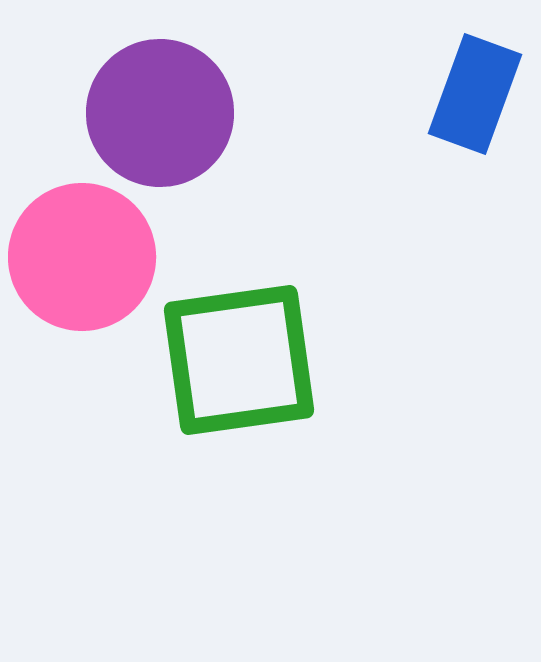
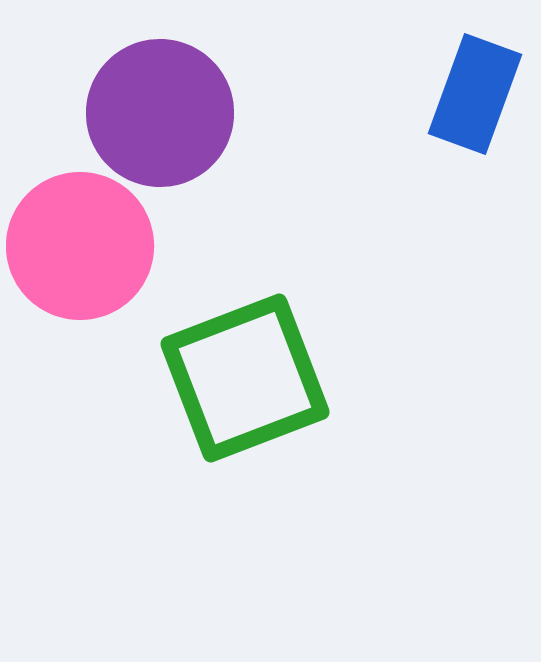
pink circle: moved 2 px left, 11 px up
green square: moved 6 px right, 18 px down; rotated 13 degrees counterclockwise
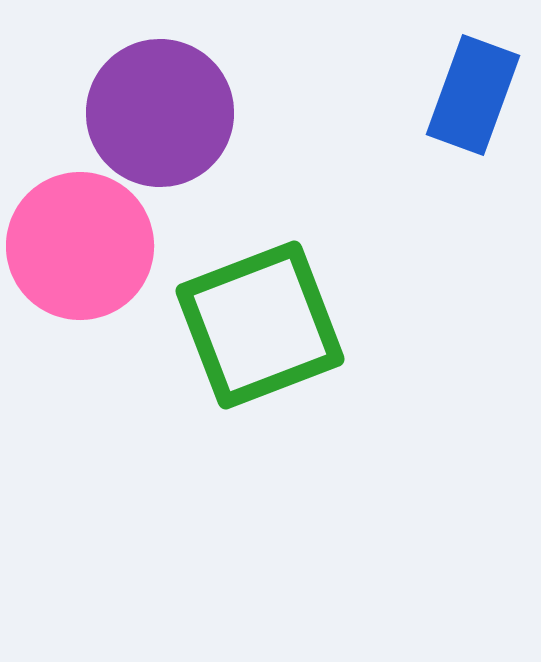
blue rectangle: moved 2 px left, 1 px down
green square: moved 15 px right, 53 px up
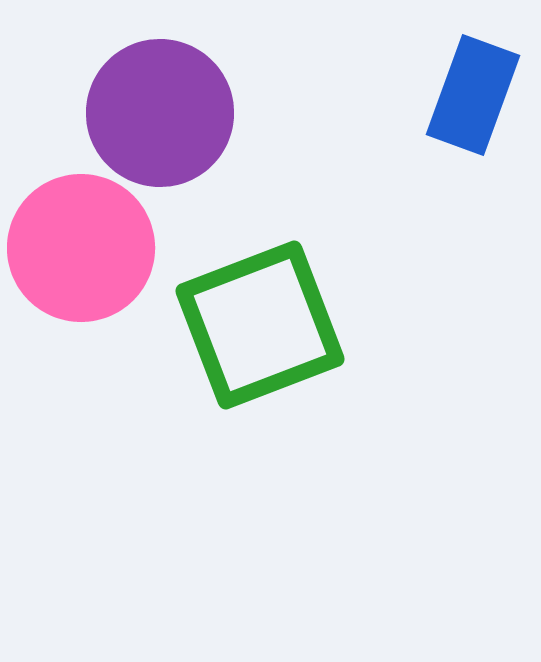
pink circle: moved 1 px right, 2 px down
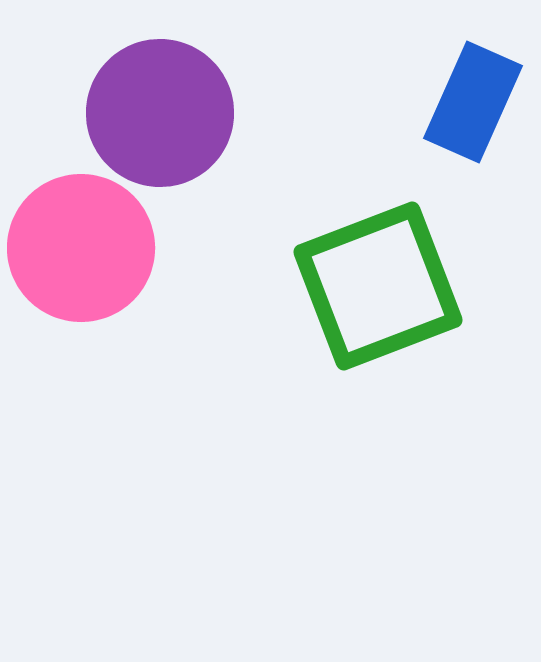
blue rectangle: moved 7 px down; rotated 4 degrees clockwise
green square: moved 118 px right, 39 px up
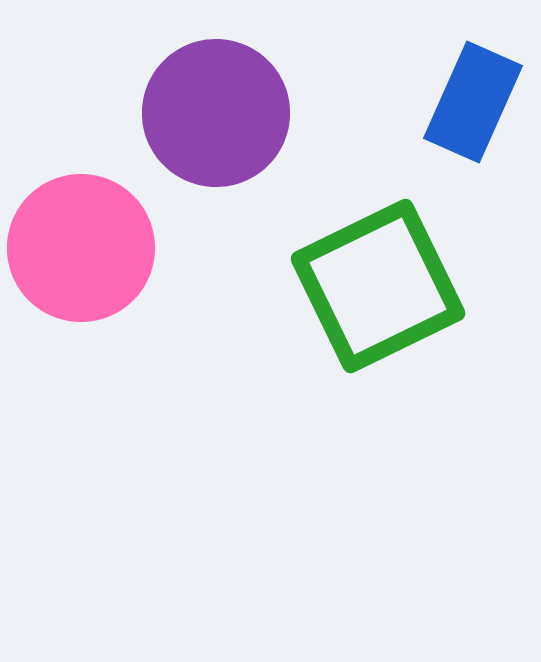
purple circle: moved 56 px right
green square: rotated 5 degrees counterclockwise
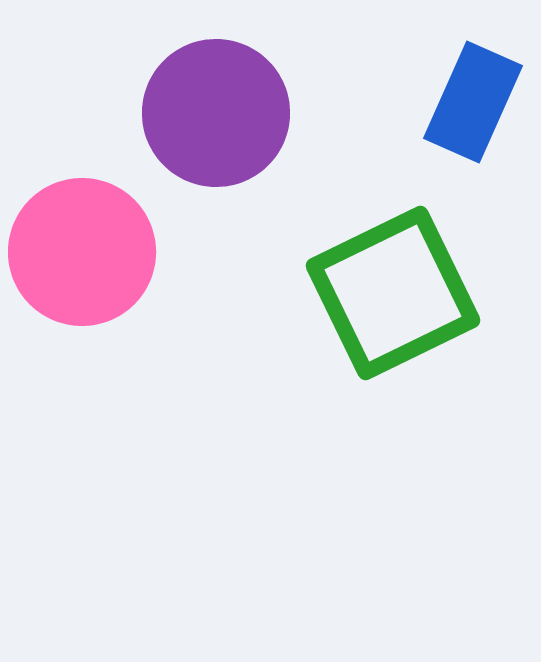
pink circle: moved 1 px right, 4 px down
green square: moved 15 px right, 7 px down
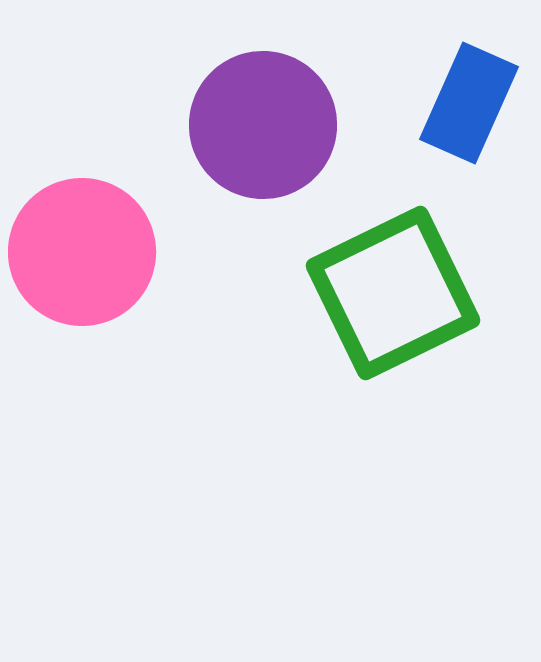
blue rectangle: moved 4 px left, 1 px down
purple circle: moved 47 px right, 12 px down
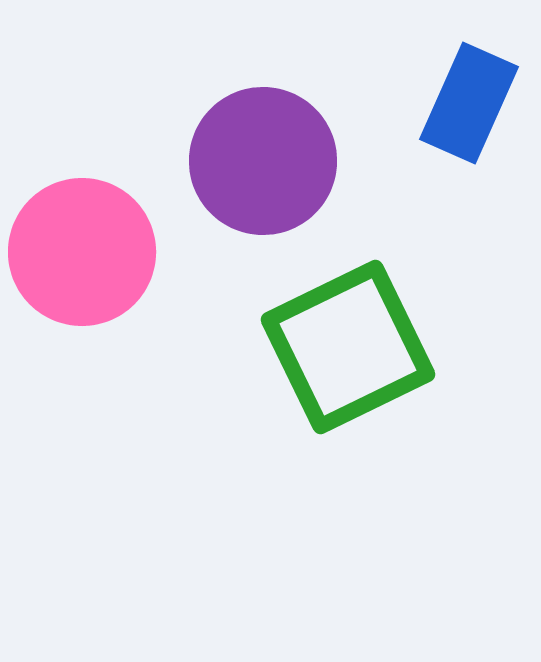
purple circle: moved 36 px down
green square: moved 45 px left, 54 px down
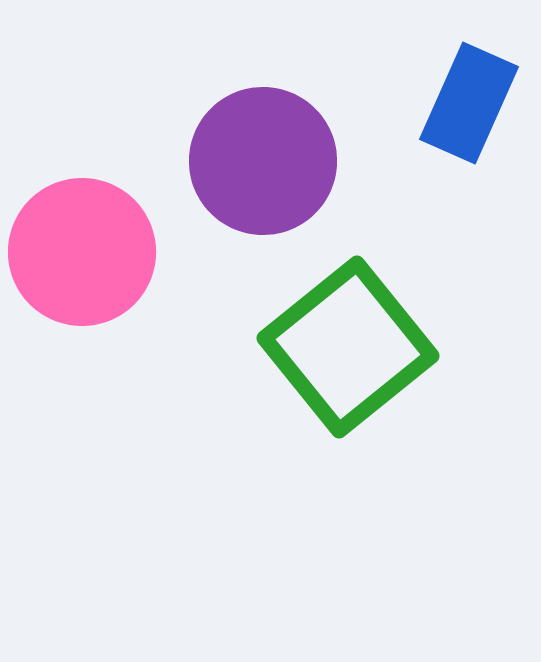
green square: rotated 13 degrees counterclockwise
